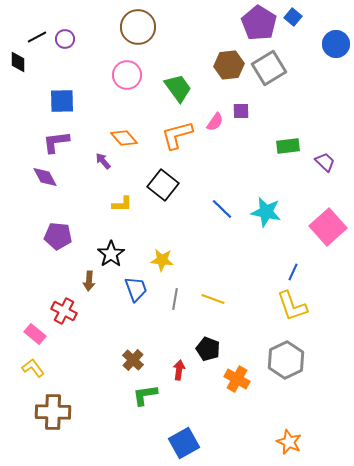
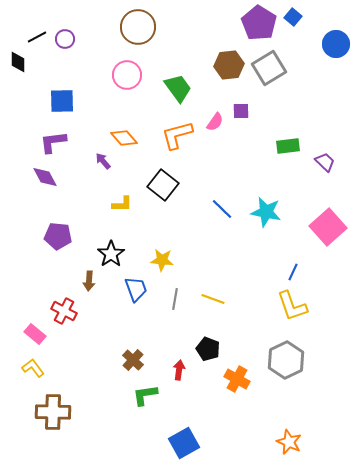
purple L-shape at (56, 142): moved 3 px left
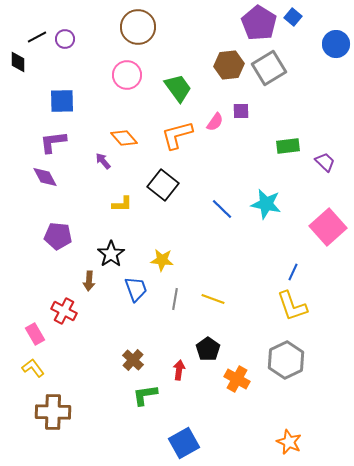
cyan star at (266, 212): moved 8 px up
pink rectangle at (35, 334): rotated 20 degrees clockwise
black pentagon at (208, 349): rotated 15 degrees clockwise
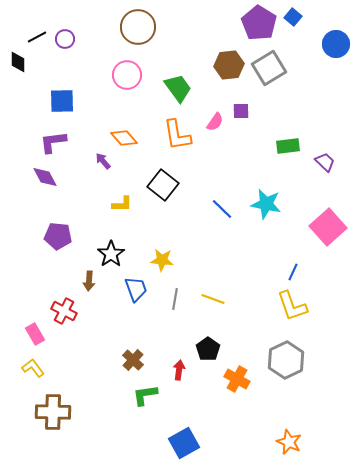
orange L-shape at (177, 135): rotated 84 degrees counterclockwise
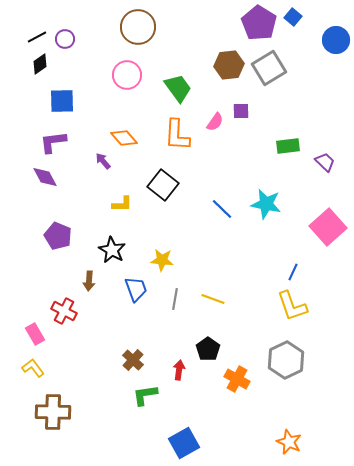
blue circle at (336, 44): moved 4 px up
black diamond at (18, 62): moved 22 px right, 2 px down; rotated 55 degrees clockwise
orange L-shape at (177, 135): rotated 12 degrees clockwise
purple pentagon at (58, 236): rotated 16 degrees clockwise
black star at (111, 254): moved 1 px right, 4 px up; rotated 8 degrees counterclockwise
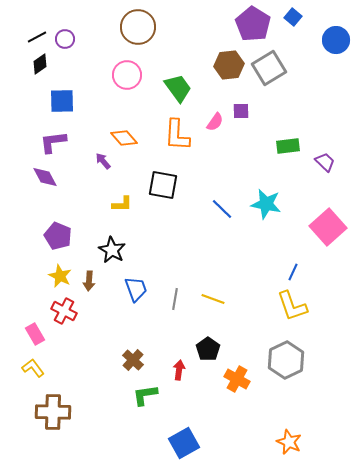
purple pentagon at (259, 23): moved 6 px left, 1 px down
black square at (163, 185): rotated 28 degrees counterclockwise
yellow star at (162, 260): moved 102 px left, 16 px down; rotated 20 degrees clockwise
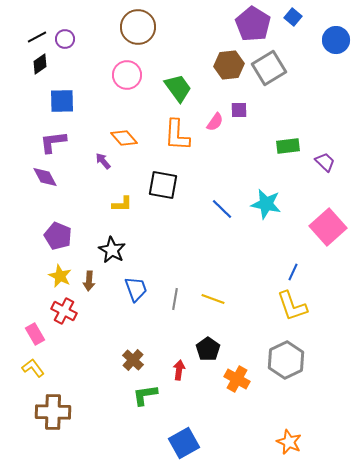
purple square at (241, 111): moved 2 px left, 1 px up
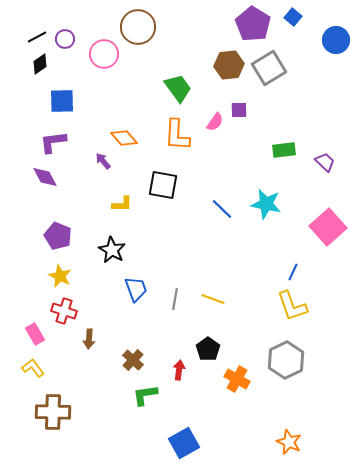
pink circle at (127, 75): moved 23 px left, 21 px up
green rectangle at (288, 146): moved 4 px left, 4 px down
brown arrow at (89, 281): moved 58 px down
red cross at (64, 311): rotated 10 degrees counterclockwise
